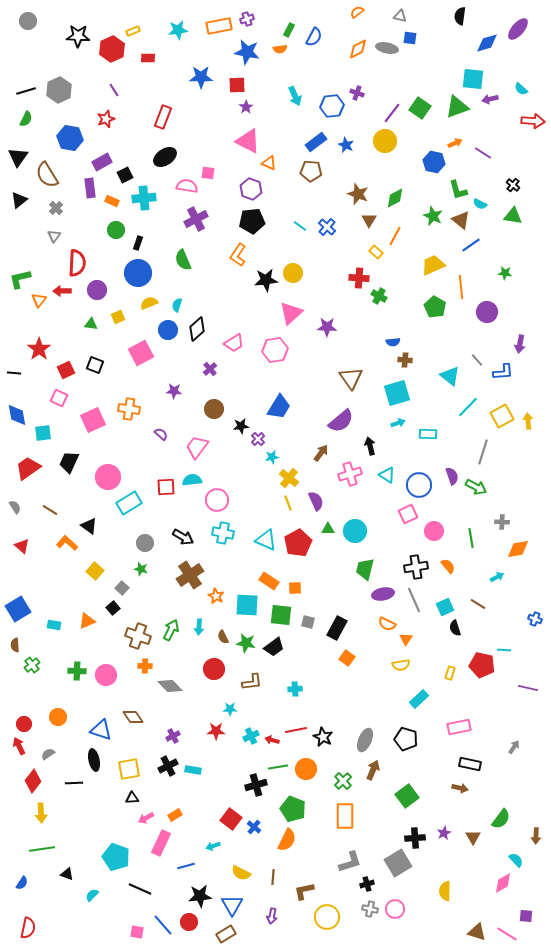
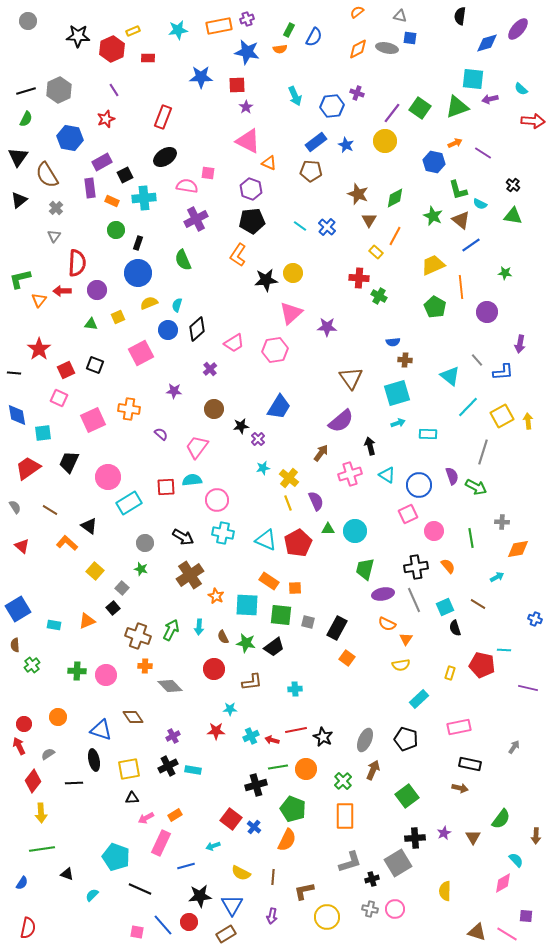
cyan star at (272, 457): moved 9 px left, 11 px down
black cross at (367, 884): moved 5 px right, 5 px up
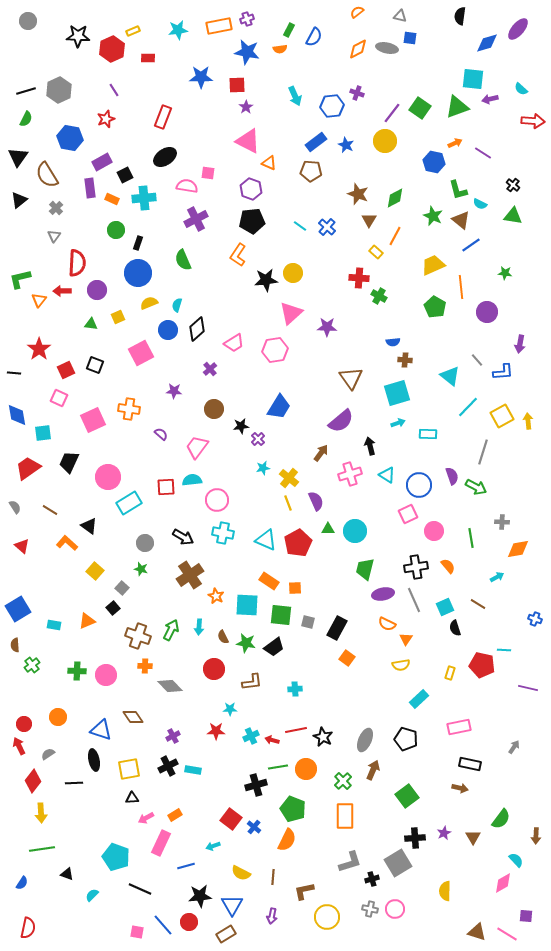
orange rectangle at (112, 201): moved 2 px up
